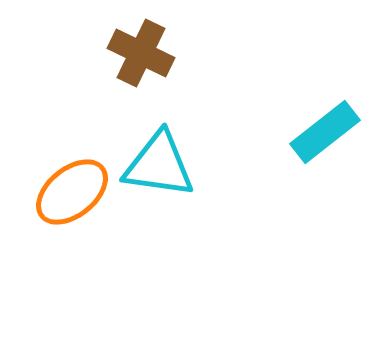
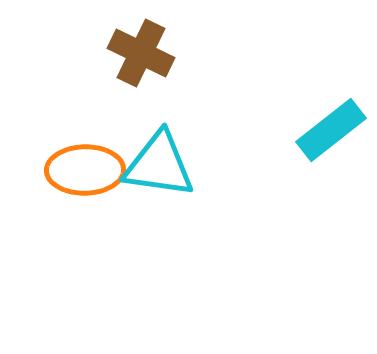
cyan rectangle: moved 6 px right, 2 px up
orange ellipse: moved 13 px right, 22 px up; rotated 38 degrees clockwise
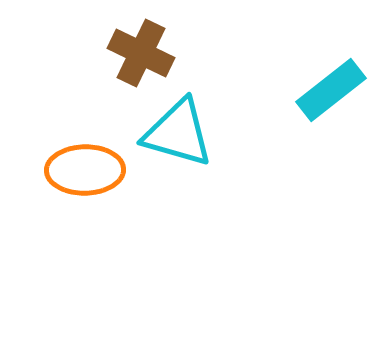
cyan rectangle: moved 40 px up
cyan triangle: moved 19 px right, 32 px up; rotated 8 degrees clockwise
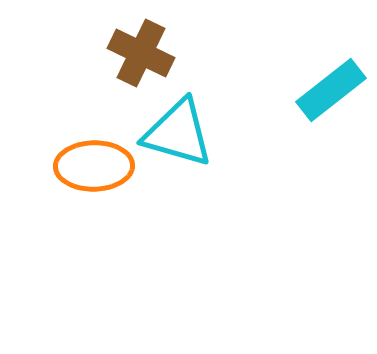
orange ellipse: moved 9 px right, 4 px up
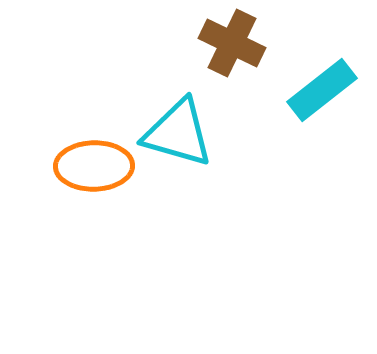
brown cross: moved 91 px right, 10 px up
cyan rectangle: moved 9 px left
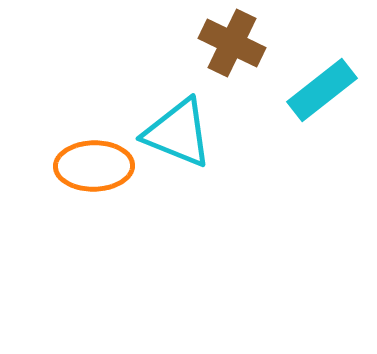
cyan triangle: rotated 6 degrees clockwise
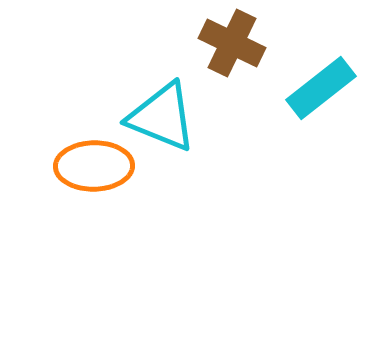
cyan rectangle: moved 1 px left, 2 px up
cyan triangle: moved 16 px left, 16 px up
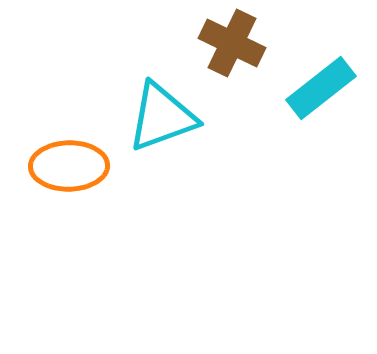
cyan triangle: rotated 42 degrees counterclockwise
orange ellipse: moved 25 px left
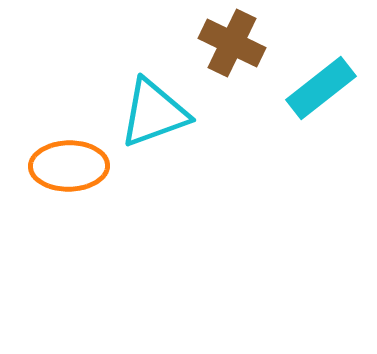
cyan triangle: moved 8 px left, 4 px up
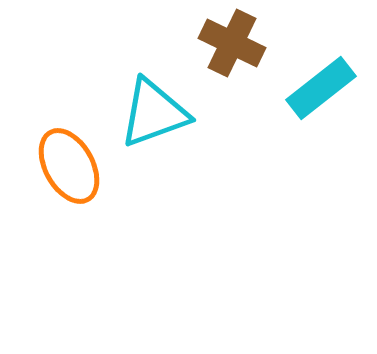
orange ellipse: rotated 62 degrees clockwise
